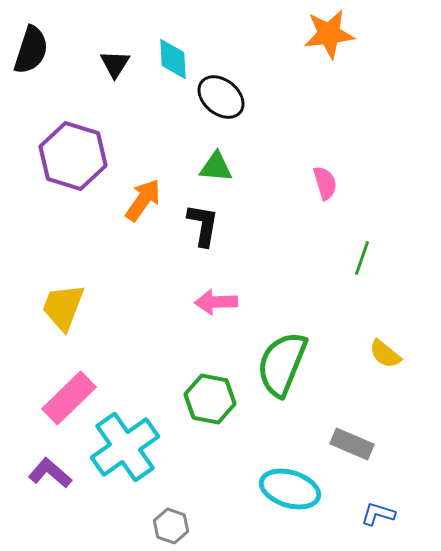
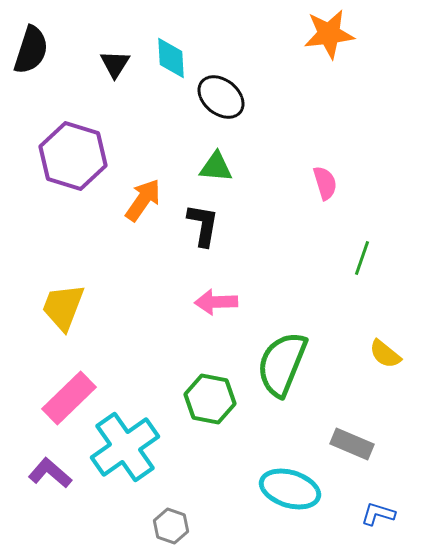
cyan diamond: moved 2 px left, 1 px up
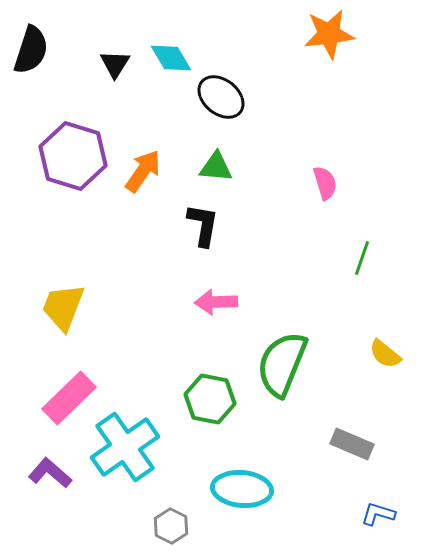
cyan diamond: rotated 27 degrees counterclockwise
orange arrow: moved 29 px up
cyan ellipse: moved 48 px left; rotated 12 degrees counterclockwise
gray hexagon: rotated 8 degrees clockwise
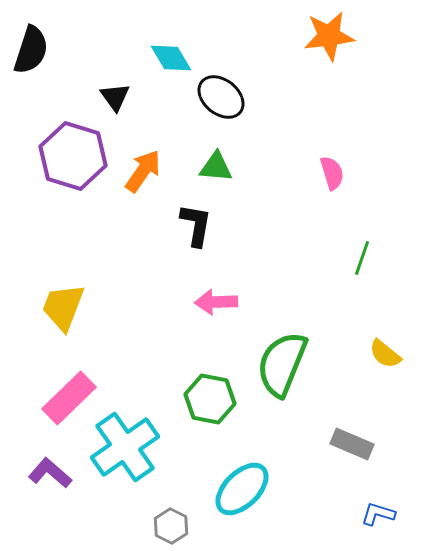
orange star: moved 2 px down
black triangle: moved 33 px down; rotated 8 degrees counterclockwise
pink semicircle: moved 7 px right, 10 px up
black L-shape: moved 7 px left
cyan ellipse: rotated 50 degrees counterclockwise
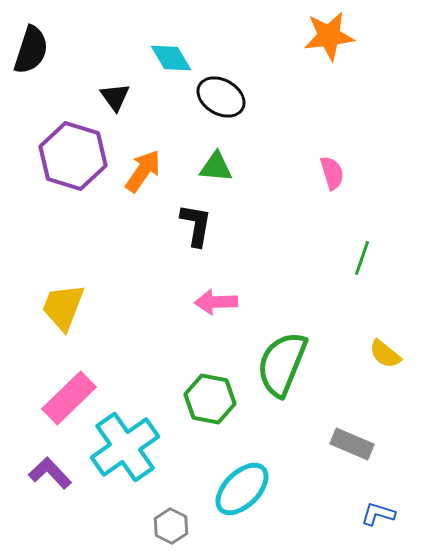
black ellipse: rotated 9 degrees counterclockwise
purple L-shape: rotated 6 degrees clockwise
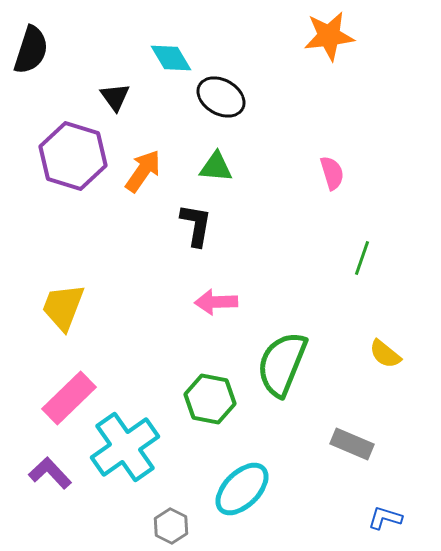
blue L-shape: moved 7 px right, 4 px down
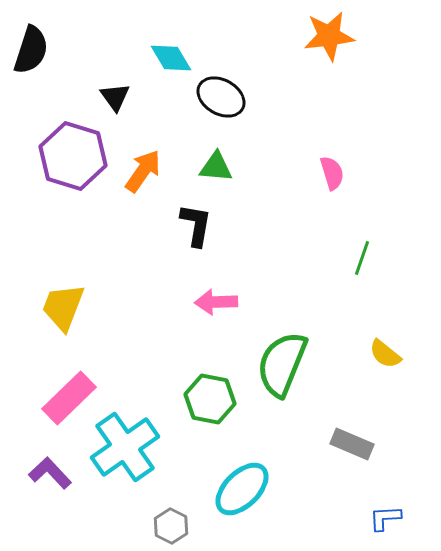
blue L-shape: rotated 20 degrees counterclockwise
